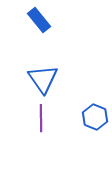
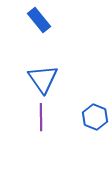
purple line: moved 1 px up
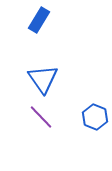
blue rectangle: rotated 70 degrees clockwise
purple line: rotated 44 degrees counterclockwise
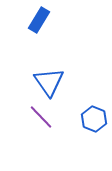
blue triangle: moved 6 px right, 3 px down
blue hexagon: moved 1 px left, 2 px down
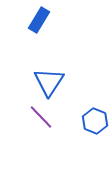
blue triangle: rotated 8 degrees clockwise
blue hexagon: moved 1 px right, 2 px down
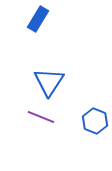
blue rectangle: moved 1 px left, 1 px up
purple line: rotated 24 degrees counterclockwise
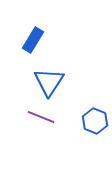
blue rectangle: moved 5 px left, 21 px down
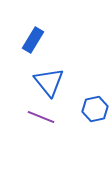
blue triangle: rotated 12 degrees counterclockwise
blue hexagon: moved 12 px up; rotated 25 degrees clockwise
